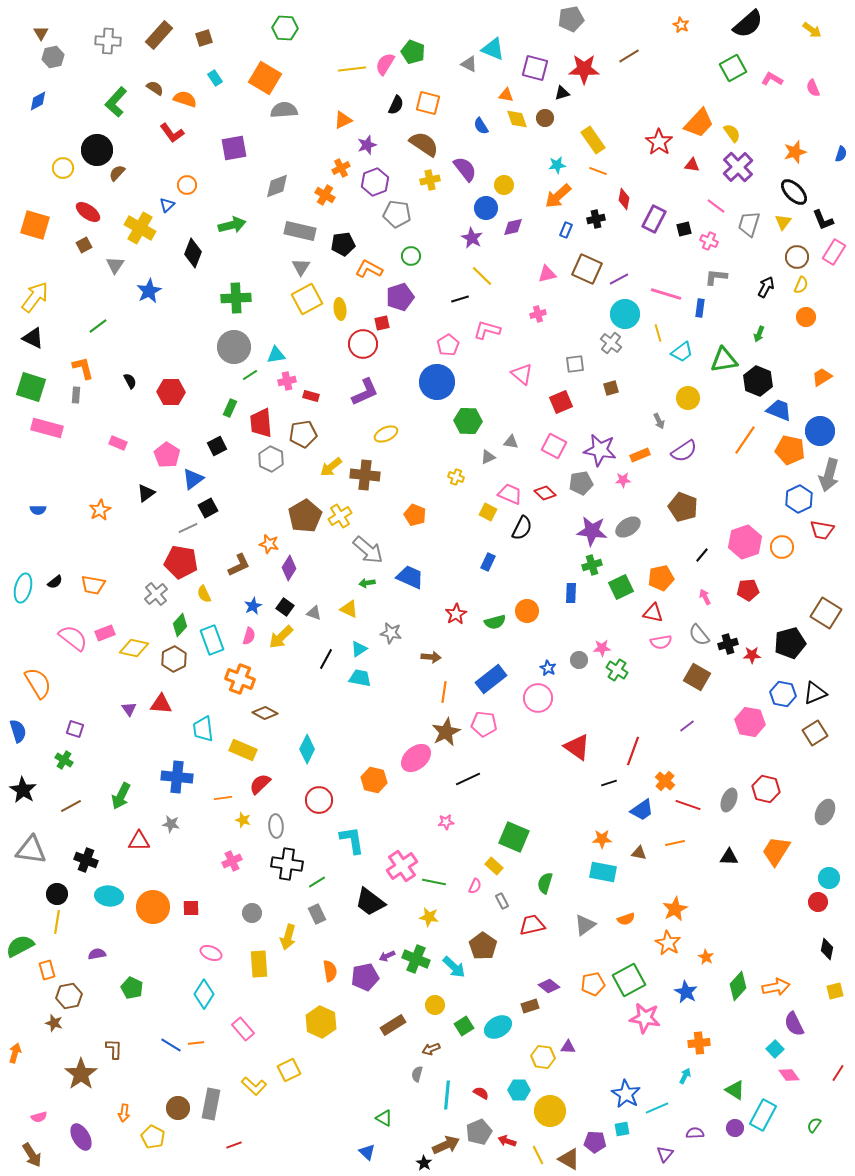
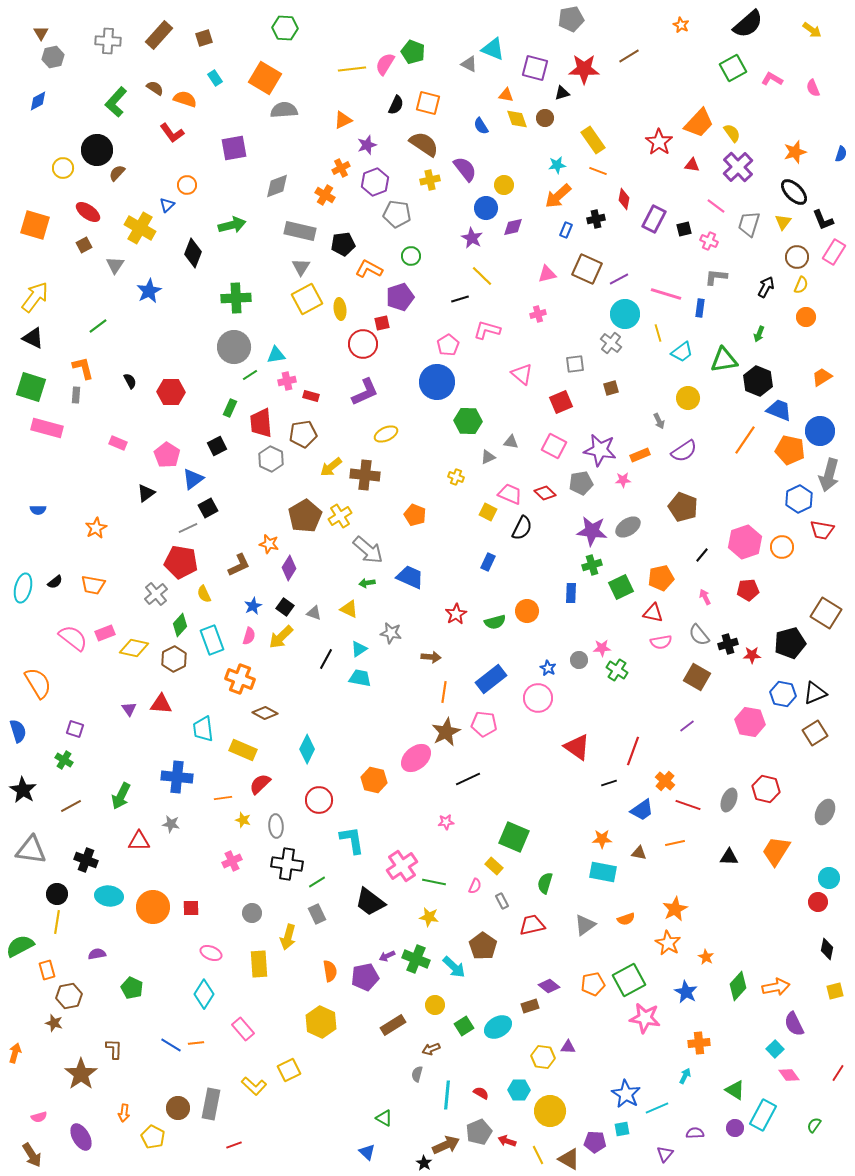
orange star at (100, 510): moved 4 px left, 18 px down
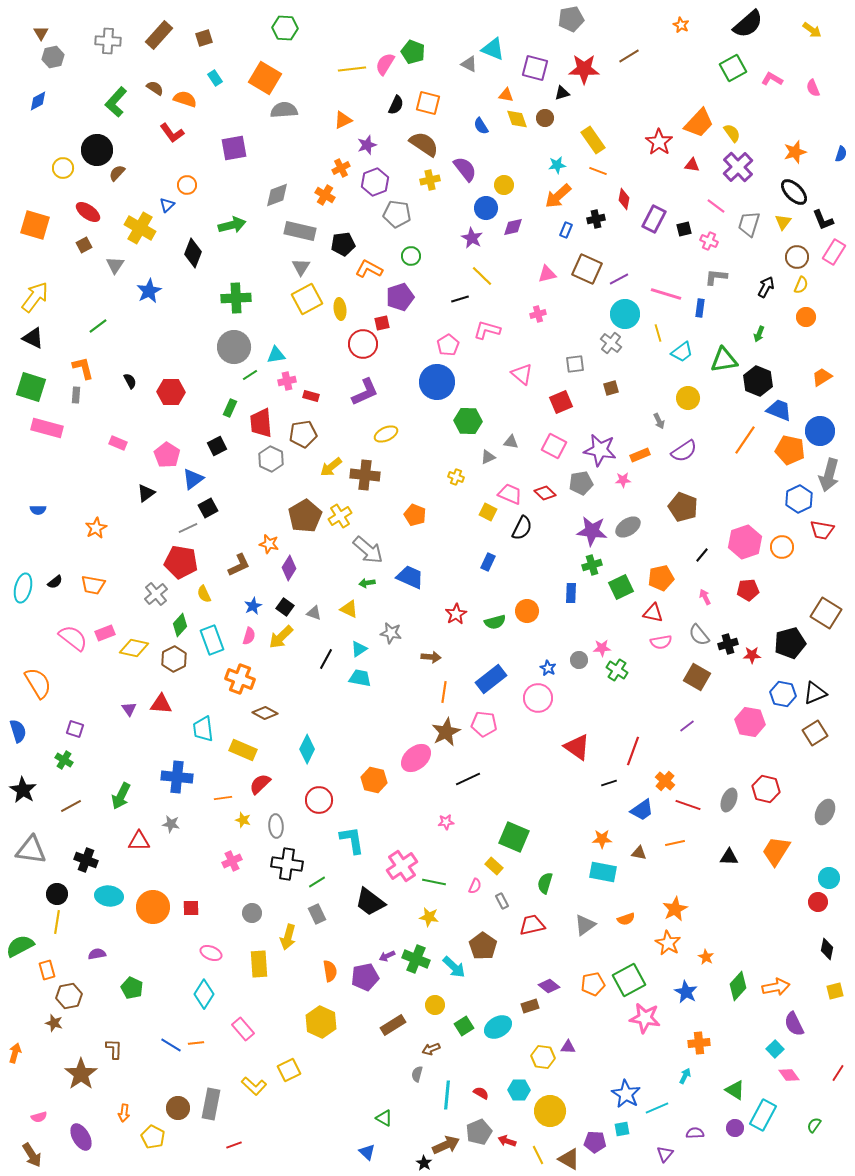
gray diamond at (277, 186): moved 9 px down
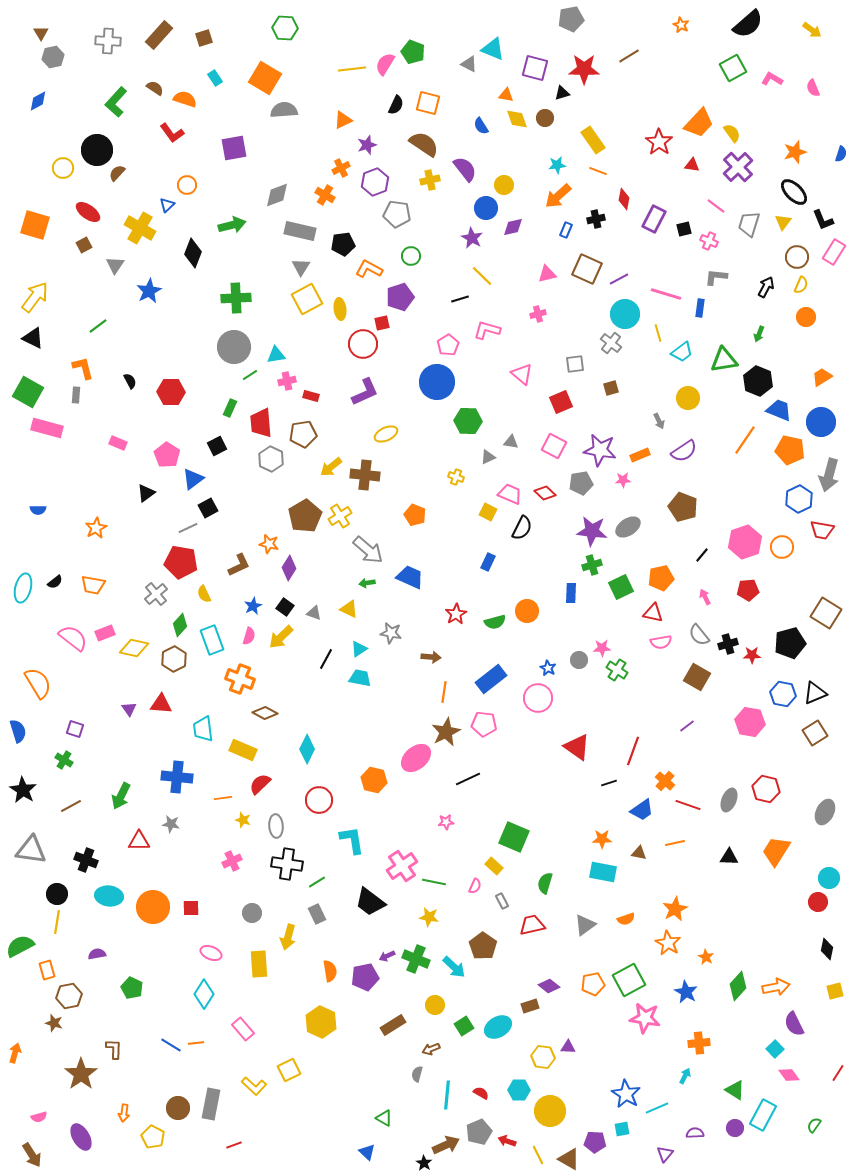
green square at (31, 387): moved 3 px left, 5 px down; rotated 12 degrees clockwise
blue circle at (820, 431): moved 1 px right, 9 px up
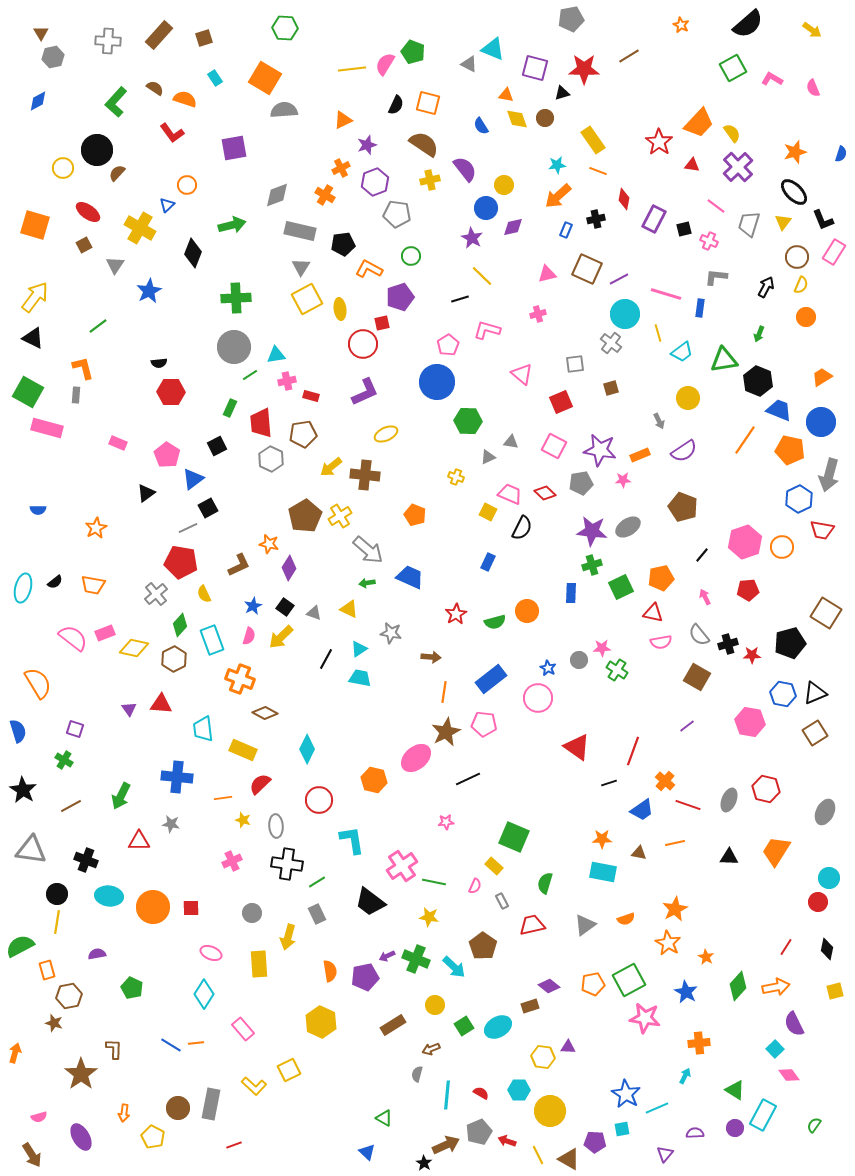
black semicircle at (130, 381): moved 29 px right, 18 px up; rotated 112 degrees clockwise
red line at (838, 1073): moved 52 px left, 126 px up
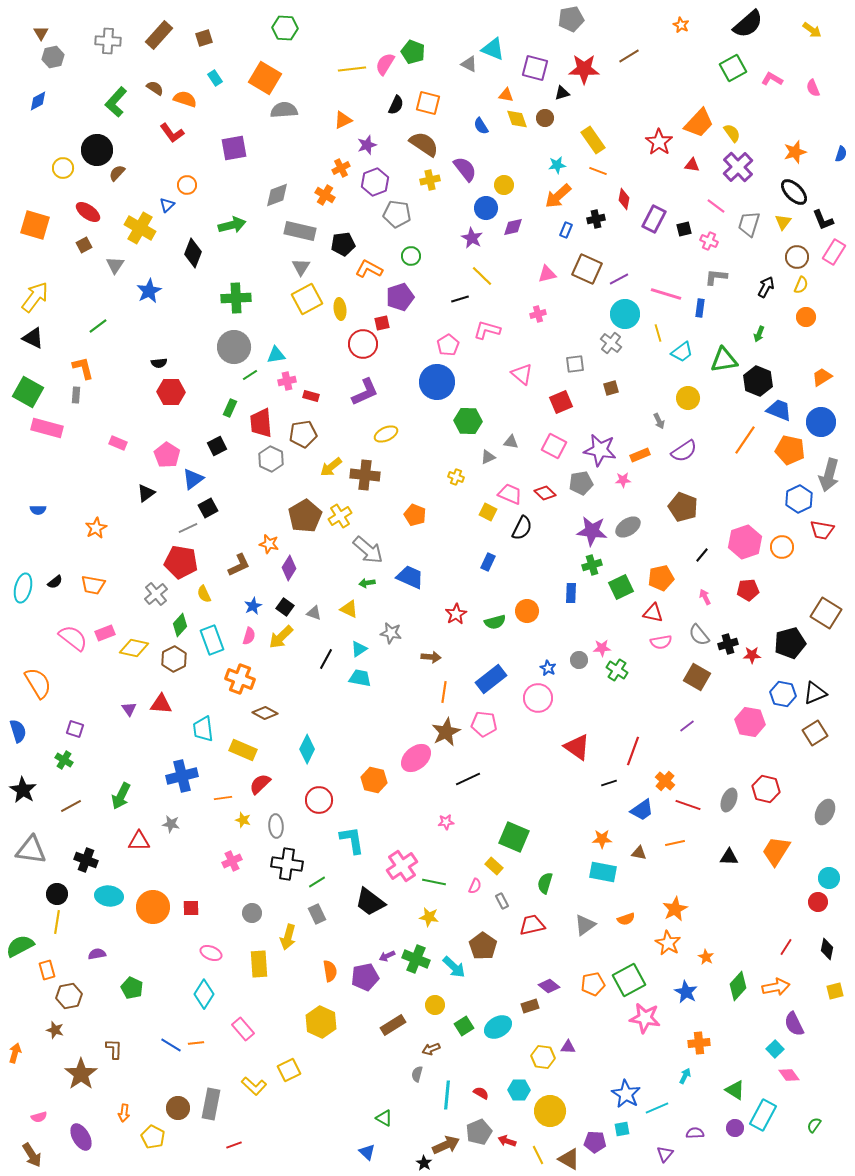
blue cross at (177, 777): moved 5 px right, 1 px up; rotated 20 degrees counterclockwise
brown star at (54, 1023): moved 1 px right, 7 px down
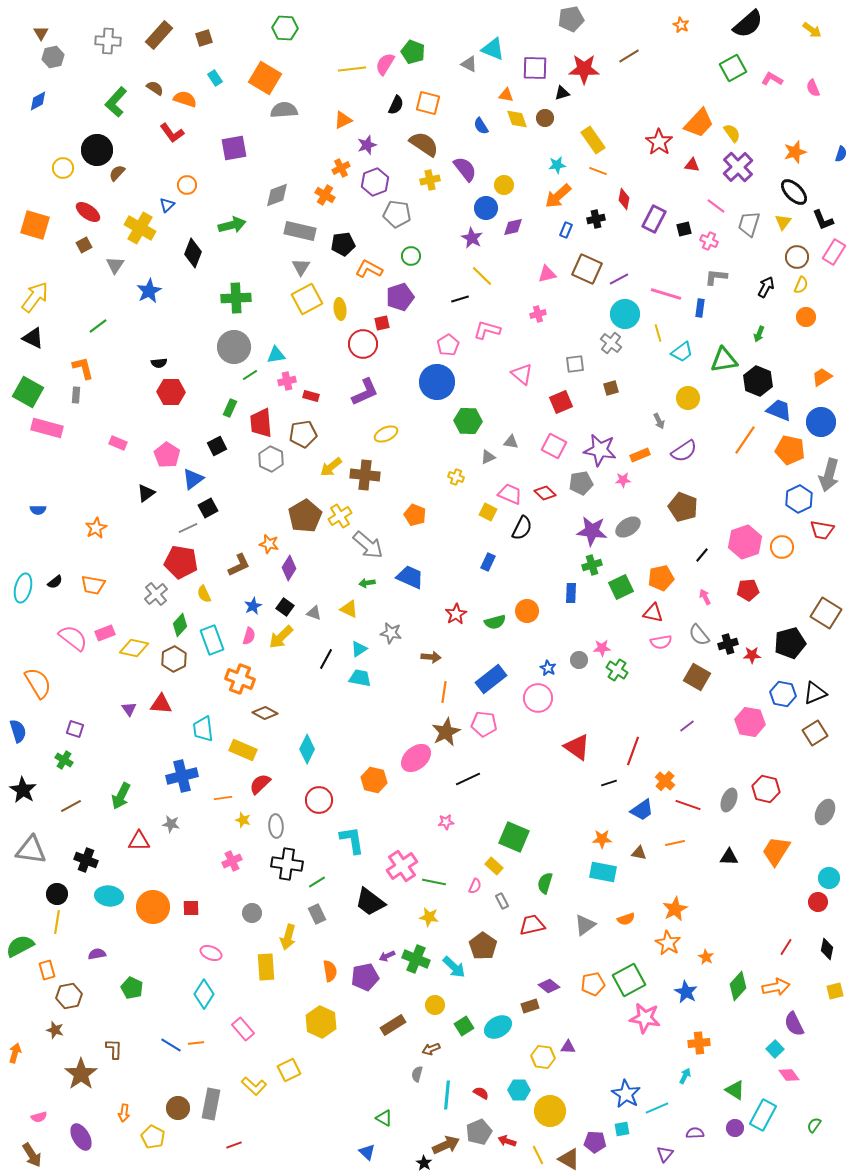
purple square at (535, 68): rotated 12 degrees counterclockwise
gray arrow at (368, 550): moved 5 px up
yellow rectangle at (259, 964): moved 7 px right, 3 px down
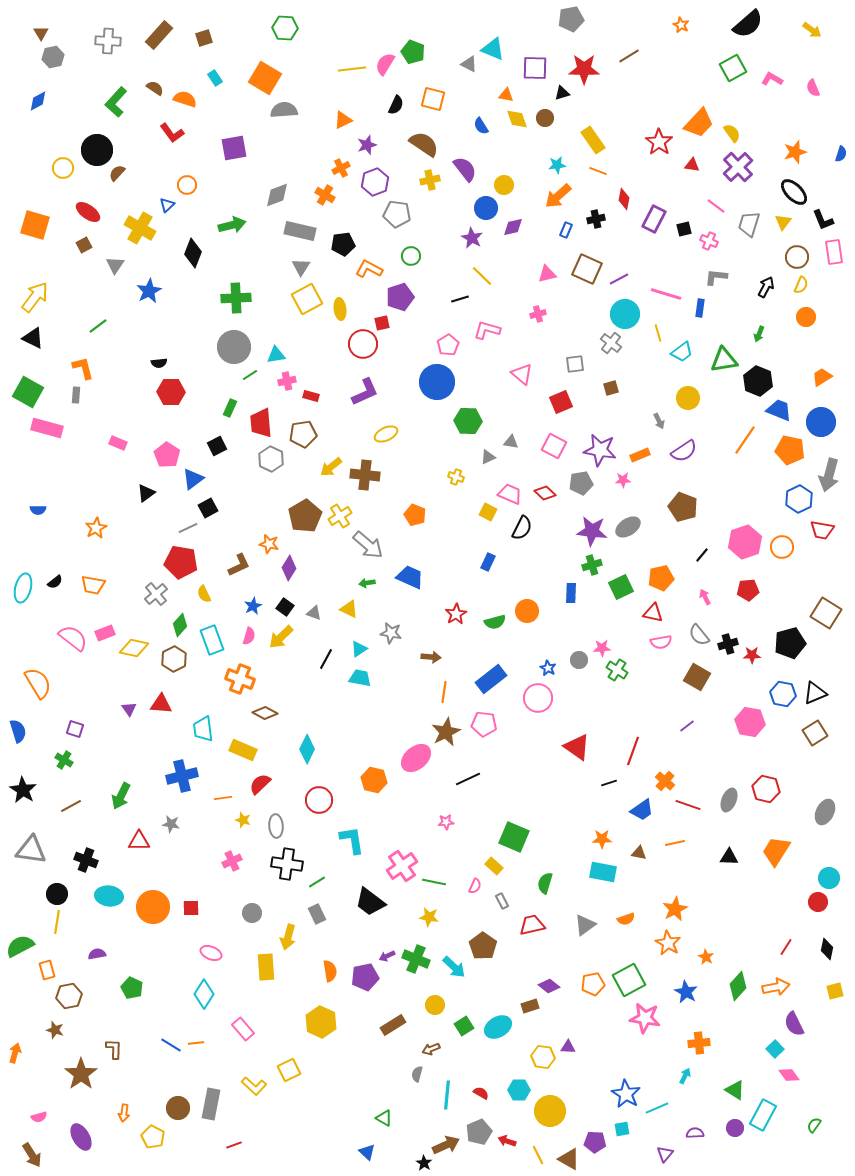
orange square at (428, 103): moved 5 px right, 4 px up
pink rectangle at (834, 252): rotated 40 degrees counterclockwise
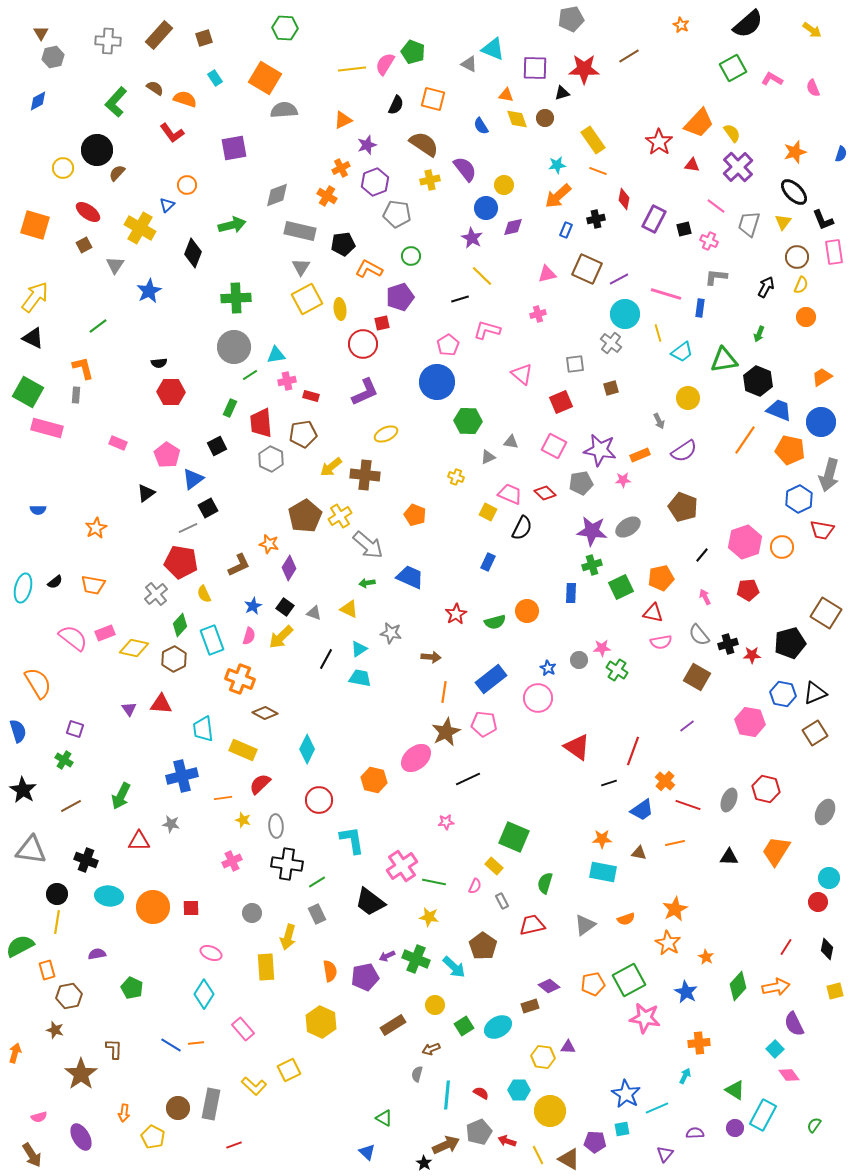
orange cross at (325, 195): moved 2 px right, 1 px down
